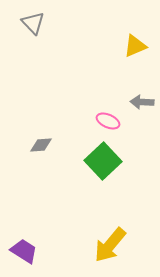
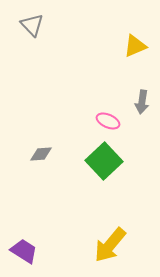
gray triangle: moved 1 px left, 2 px down
gray arrow: rotated 85 degrees counterclockwise
gray diamond: moved 9 px down
green square: moved 1 px right
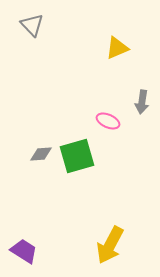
yellow triangle: moved 18 px left, 2 px down
green square: moved 27 px left, 5 px up; rotated 27 degrees clockwise
yellow arrow: rotated 12 degrees counterclockwise
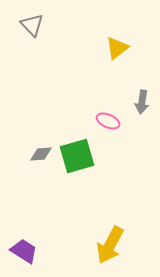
yellow triangle: rotated 15 degrees counterclockwise
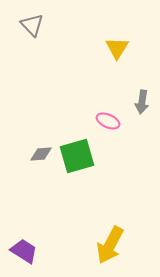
yellow triangle: rotated 20 degrees counterclockwise
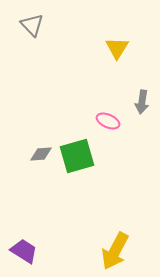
yellow arrow: moved 5 px right, 6 px down
